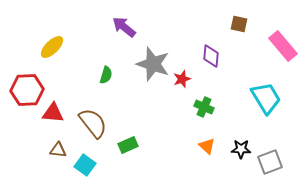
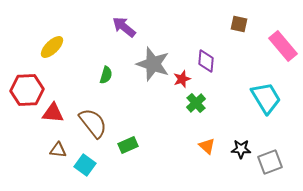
purple diamond: moved 5 px left, 5 px down
green cross: moved 8 px left, 4 px up; rotated 24 degrees clockwise
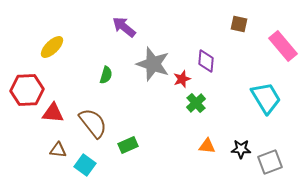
orange triangle: rotated 36 degrees counterclockwise
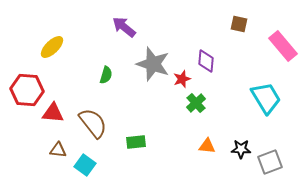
red hexagon: rotated 8 degrees clockwise
green rectangle: moved 8 px right, 3 px up; rotated 18 degrees clockwise
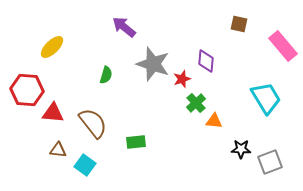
orange triangle: moved 7 px right, 25 px up
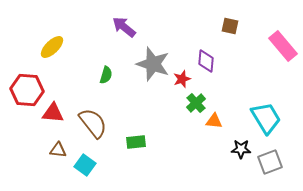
brown square: moved 9 px left, 2 px down
cyan trapezoid: moved 20 px down
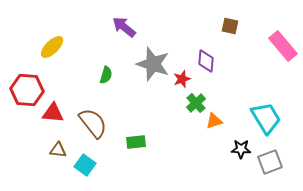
orange triangle: rotated 24 degrees counterclockwise
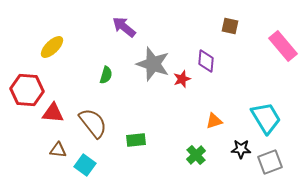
green cross: moved 52 px down
green rectangle: moved 2 px up
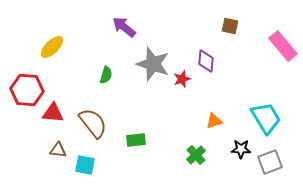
cyan square: rotated 25 degrees counterclockwise
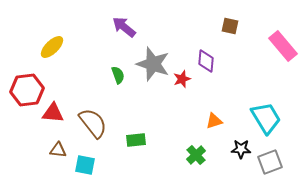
green semicircle: moved 12 px right; rotated 36 degrees counterclockwise
red hexagon: rotated 12 degrees counterclockwise
